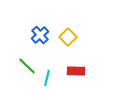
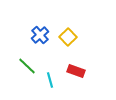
red rectangle: rotated 18 degrees clockwise
cyan line: moved 3 px right, 2 px down; rotated 28 degrees counterclockwise
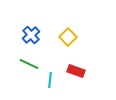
blue cross: moved 9 px left
green line: moved 2 px right, 2 px up; rotated 18 degrees counterclockwise
cyan line: rotated 21 degrees clockwise
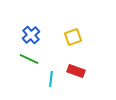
yellow square: moved 5 px right; rotated 24 degrees clockwise
green line: moved 5 px up
cyan line: moved 1 px right, 1 px up
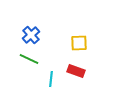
yellow square: moved 6 px right, 6 px down; rotated 18 degrees clockwise
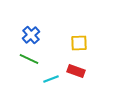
cyan line: rotated 63 degrees clockwise
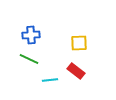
blue cross: rotated 36 degrees clockwise
red rectangle: rotated 18 degrees clockwise
cyan line: moved 1 px left, 1 px down; rotated 14 degrees clockwise
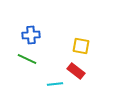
yellow square: moved 2 px right, 3 px down; rotated 12 degrees clockwise
green line: moved 2 px left
cyan line: moved 5 px right, 4 px down
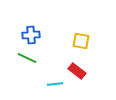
yellow square: moved 5 px up
green line: moved 1 px up
red rectangle: moved 1 px right
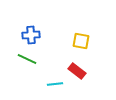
green line: moved 1 px down
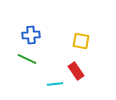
red rectangle: moved 1 px left; rotated 18 degrees clockwise
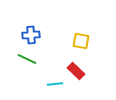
red rectangle: rotated 12 degrees counterclockwise
